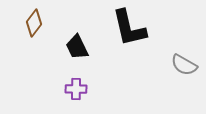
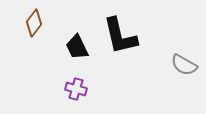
black L-shape: moved 9 px left, 8 px down
purple cross: rotated 15 degrees clockwise
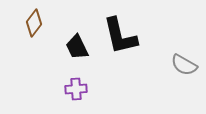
purple cross: rotated 20 degrees counterclockwise
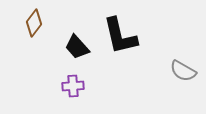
black trapezoid: rotated 16 degrees counterclockwise
gray semicircle: moved 1 px left, 6 px down
purple cross: moved 3 px left, 3 px up
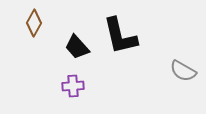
brown diamond: rotated 8 degrees counterclockwise
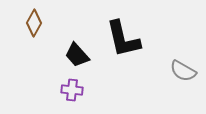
black L-shape: moved 3 px right, 3 px down
black trapezoid: moved 8 px down
purple cross: moved 1 px left, 4 px down; rotated 10 degrees clockwise
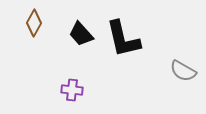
black trapezoid: moved 4 px right, 21 px up
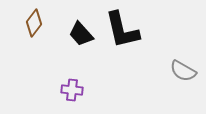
brown diamond: rotated 8 degrees clockwise
black L-shape: moved 1 px left, 9 px up
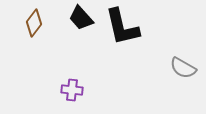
black L-shape: moved 3 px up
black trapezoid: moved 16 px up
gray semicircle: moved 3 px up
